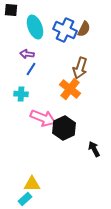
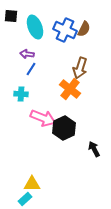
black square: moved 6 px down
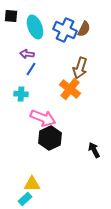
black hexagon: moved 14 px left, 10 px down
black arrow: moved 1 px down
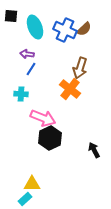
brown semicircle: rotated 21 degrees clockwise
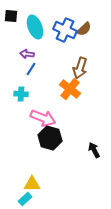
black hexagon: rotated 20 degrees counterclockwise
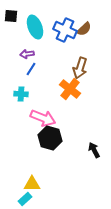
purple arrow: rotated 16 degrees counterclockwise
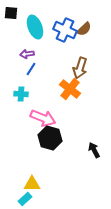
black square: moved 3 px up
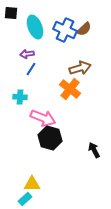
brown arrow: rotated 125 degrees counterclockwise
cyan cross: moved 1 px left, 3 px down
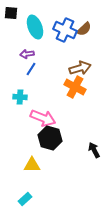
orange cross: moved 5 px right, 2 px up; rotated 10 degrees counterclockwise
yellow triangle: moved 19 px up
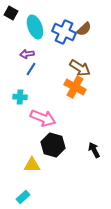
black square: rotated 24 degrees clockwise
blue cross: moved 1 px left, 2 px down
brown arrow: rotated 50 degrees clockwise
black hexagon: moved 3 px right, 7 px down
cyan rectangle: moved 2 px left, 2 px up
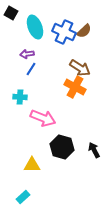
brown semicircle: moved 2 px down
black hexagon: moved 9 px right, 2 px down
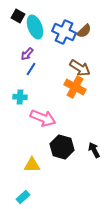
black square: moved 7 px right, 3 px down
purple arrow: rotated 40 degrees counterclockwise
